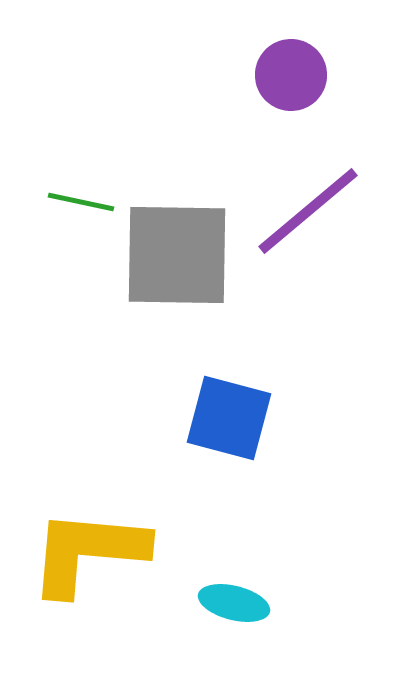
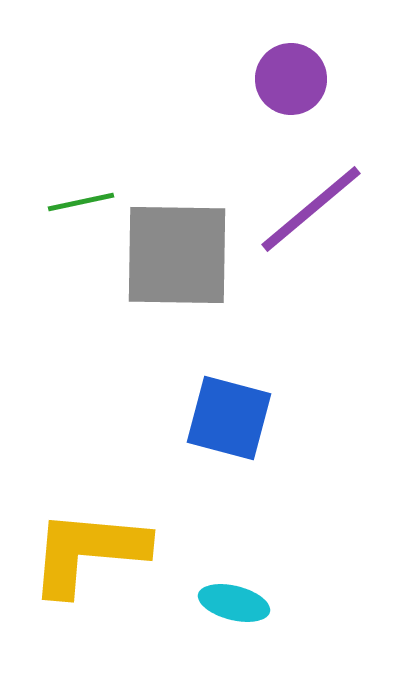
purple circle: moved 4 px down
green line: rotated 24 degrees counterclockwise
purple line: moved 3 px right, 2 px up
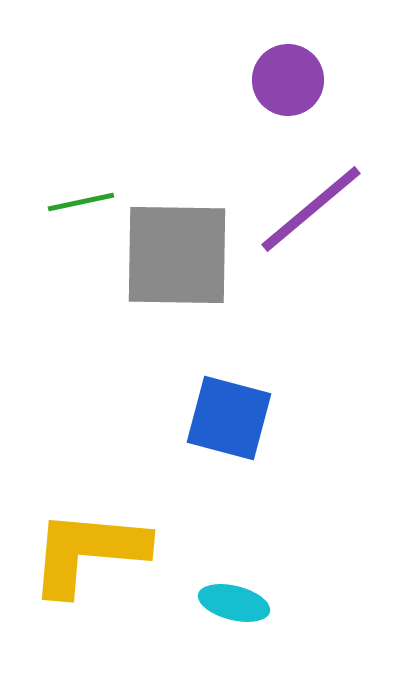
purple circle: moved 3 px left, 1 px down
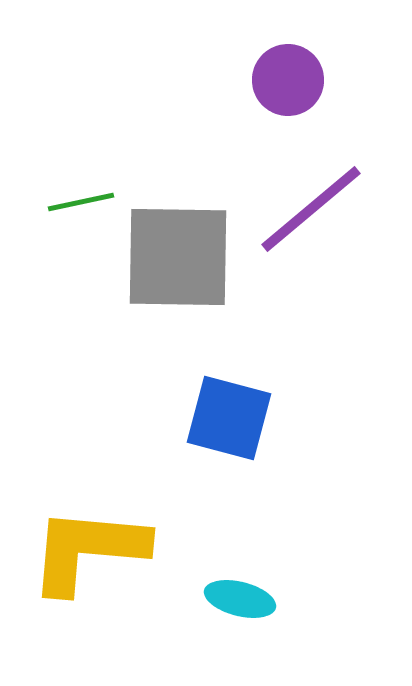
gray square: moved 1 px right, 2 px down
yellow L-shape: moved 2 px up
cyan ellipse: moved 6 px right, 4 px up
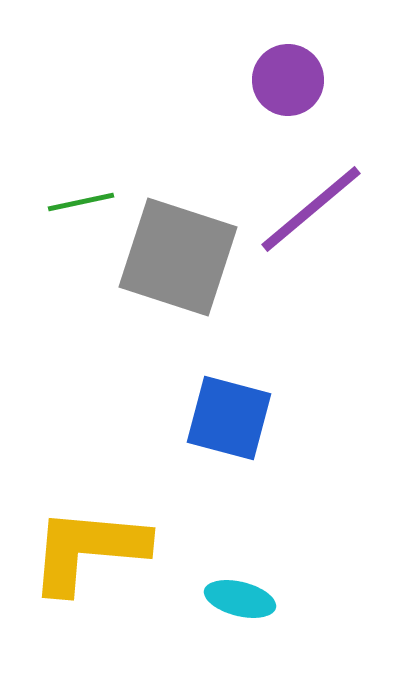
gray square: rotated 17 degrees clockwise
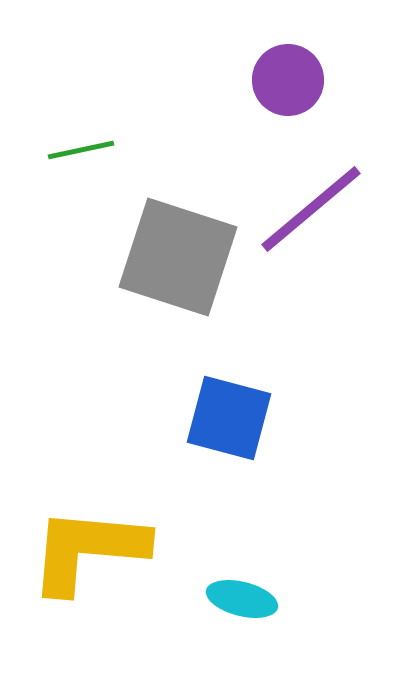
green line: moved 52 px up
cyan ellipse: moved 2 px right
